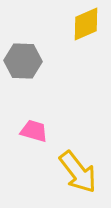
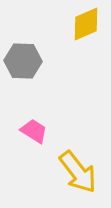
pink trapezoid: rotated 16 degrees clockwise
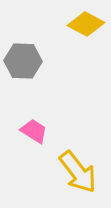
yellow diamond: rotated 51 degrees clockwise
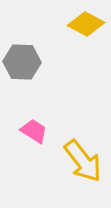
gray hexagon: moved 1 px left, 1 px down
yellow arrow: moved 5 px right, 11 px up
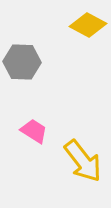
yellow diamond: moved 2 px right, 1 px down
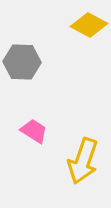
yellow diamond: moved 1 px right
yellow arrow: rotated 57 degrees clockwise
